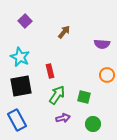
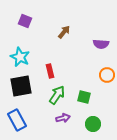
purple square: rotated 24 degrees counterclockwise
purple semicircle: moved 1 px left
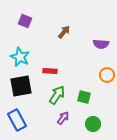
red rectangle: rotated 72 degrees counterclockwise
purple arrow: rotated 40 degrees counterclockwise
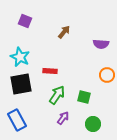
black square: moved 2 px up
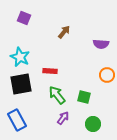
purple square: moved 1 px left, 3 px up
green arrow: rotated 72 degrees counterclockwise
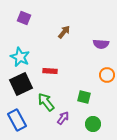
black square: rotated 15 degrees counterclockwise
green arrow: moved 11 px left, 7 px down
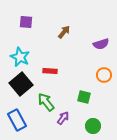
purple square: moved 2 px right, 4 px down; rotated 16 degrees counterclockwise
purple semicircle: rotated 21 degrees counterclockwise
orange circle: moved 3 px left
black square: rotated 15 degrees counterclockwise
green circle: moved 2 px down
